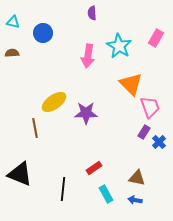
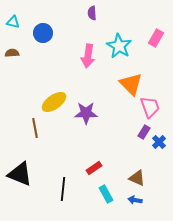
brown triangle: rotated 12 degrees clockwise
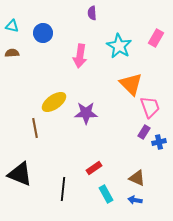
cyan triangle: moved 1 px left, 4 px down
pink arrow: moved 8 px left
blue cross: rotated 32 degrees clockwise
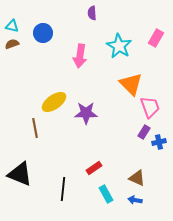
brown semicircle: moved 9 px up; rotated 16 degrees counterclockwise
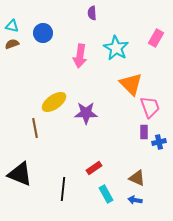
cyan star: moved 3 px left, 2 px down
purple rectangle: rotated 32 degrees counterclockwise
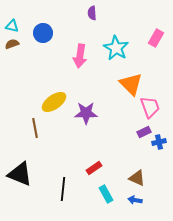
purple rectangle: rotated 64 degrees clockwise
